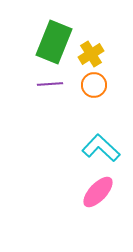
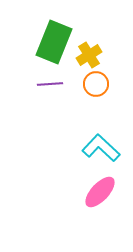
yellow cross: moved 2 px left, 1 px down
orange circle: moved 2 px right, 1 px up
pink ellipse: moved 2 px right
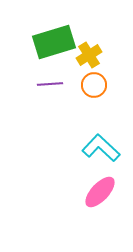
green rectangle: rotated 51 degrees clockwise
orange circle: moved 2 px left, 1 px down
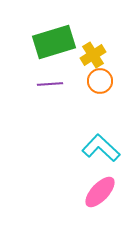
yellow cross: moved 4 px right
orange circle: moved 6 px right, 4 px up
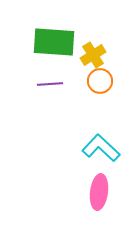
green rectangle: rotated 21 degrees clockwise
pink ellipse: moved 1 px left; rotated 36 degrees counterclockwise
